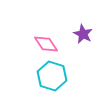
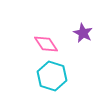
purple star: moved 1 px up
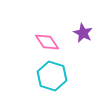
pink diamond: moved 1 px right, 2 px up
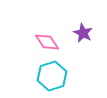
cyan hexagon: rotated 24 degrees clockwise
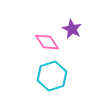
purple star: moved 11 px left, 4 px up
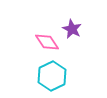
cyan hexagon: rotated 8 degrees counterclockwise
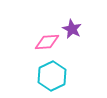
pink diamond: rotated 60 degrees counterclockwise
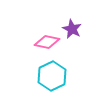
pink diamond: rotated 15 degrees clockwise
